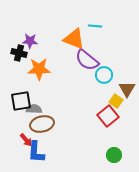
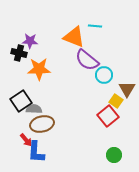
orange triangle: moved 2 px up
black square: rotated 25 degrees counterclockwise
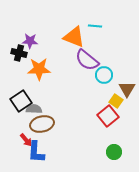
green circle: moved 3 px up
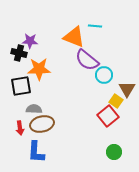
black square: moved 15 px up; rotated 25 degrees clockwise
red arrow: moved 6 px left, 12 px up; rotated 32 degrees clockwise
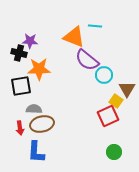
red square: rotated 15 degrees clockwise
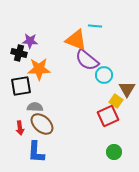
orange triangle: moved 2 px right, 3 px down
gray semicircle: moved 1 px right, 2 px up
brown ellipse: rotated 55 degrees clockwise
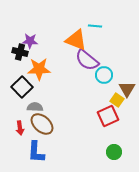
black cross: moved 1 px right, 1 px up
black square: moved 1 px right, 1 px down; rotated 35 degrees counterclockwise
yellow square: moved 1 px right, 1 px up
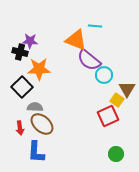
purple semicircle: moved 2 px right
green circle: moved 2 px right, 2 px down
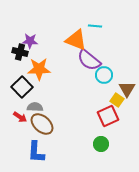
red arrow: moved 11 px up; rotated 48 degrees counterclockwise
green circle: moved 15 px left, 10 px up
